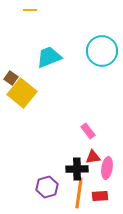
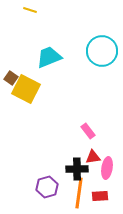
yellow line: rotated 16 degrees clockwise
yellow square: moved 4 px right, 4 px up; rotated 12 degrees counterclockwise
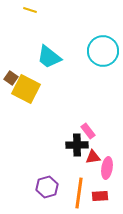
cyan circle: moved 1 px right
cyan trapezoid: rotated 120 degrees counterclockwise
black cross: moved 24 px up
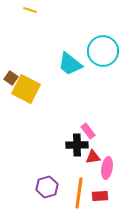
cyan trapezoid: moved 21 px right, 7 px down
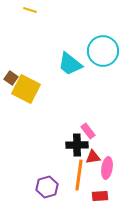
orange line: moved 18 px up
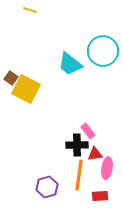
red triangle: moved 2 px right, 3 px up
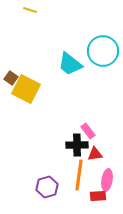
pink ellipse: moved 12 px down
red rectangle: moved 2 px left
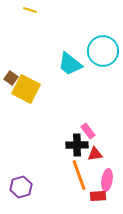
orange line: rotated 28 degrees counterclockwise
purple hexagon: moved 26 px left
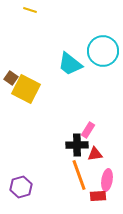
pink rectangle: moved 1 px up; rotated 70 degrees clockwise
